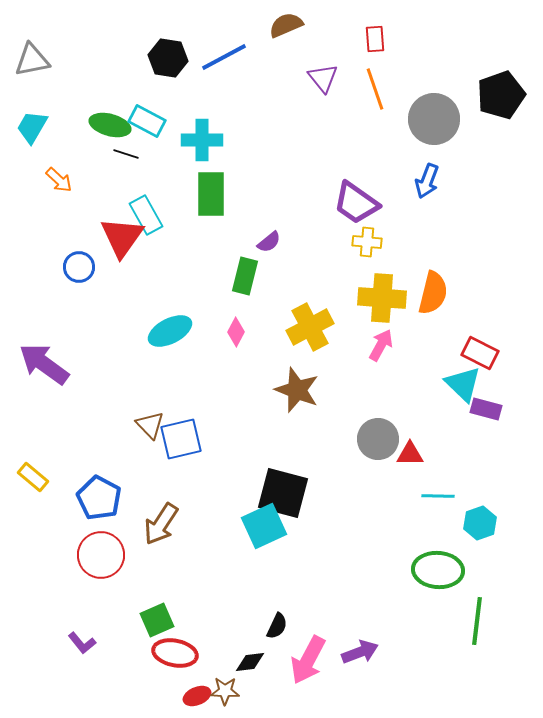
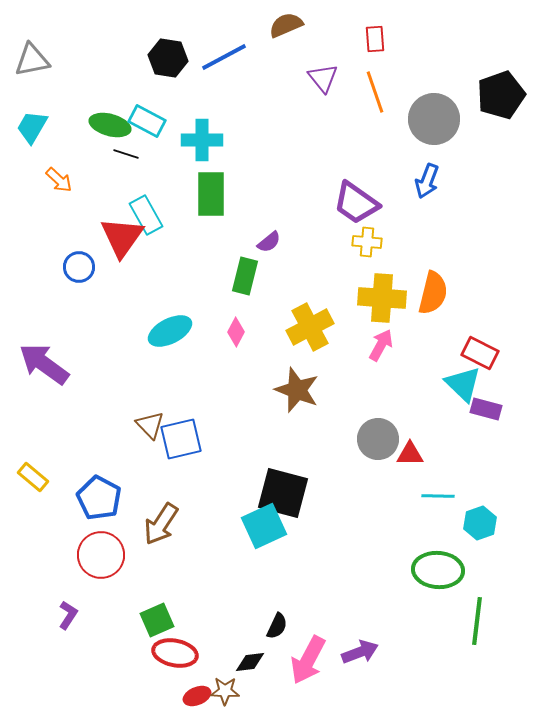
orange line at (375, 89): moved 3 px down
purple L-shape at (82, 643): moved 14 px left, 28 px up; rotated 108 degrees counterclockwise
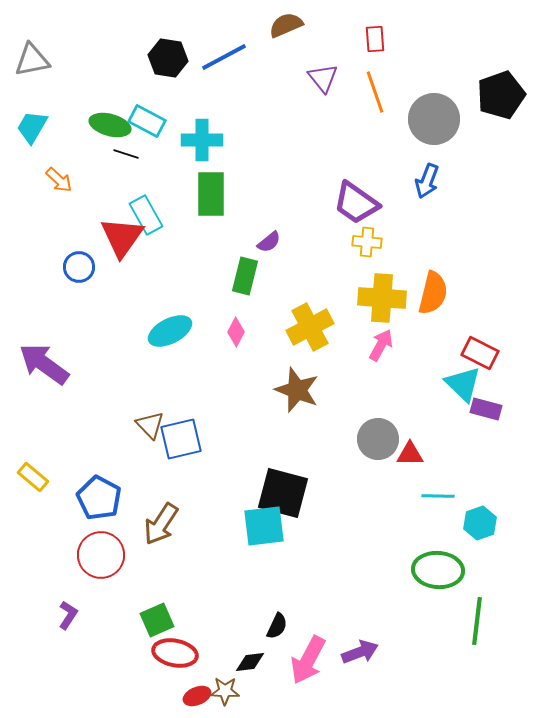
cyan square at (264, 526): rotated 18 degrees clockwise
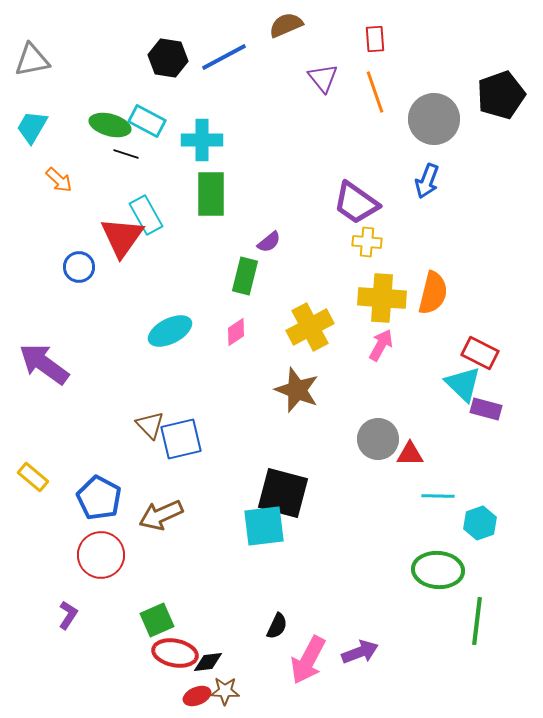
pink diamond at (236, 332): rotated 28 degrees clockwise
brown arrow at (161, 524): moved 9 px up; rotated 33 degrees clockwise
black diamond at (250, 662): moved 42 px left
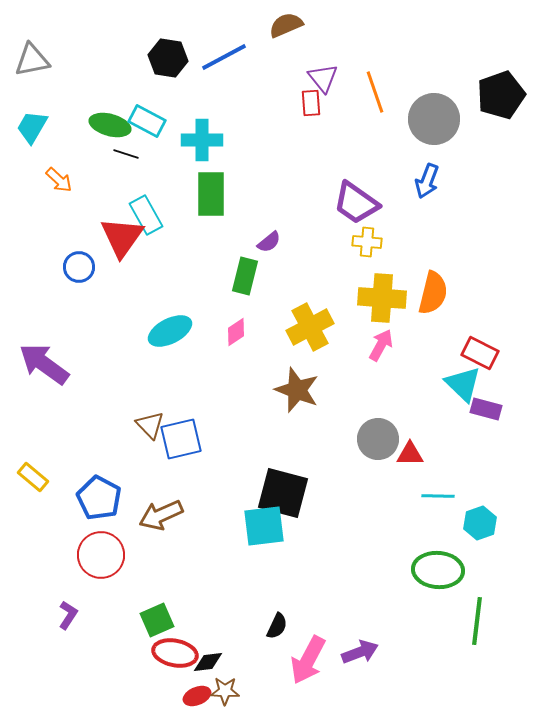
red rectangle at (375, 39): moved 64 px left, 64 px down
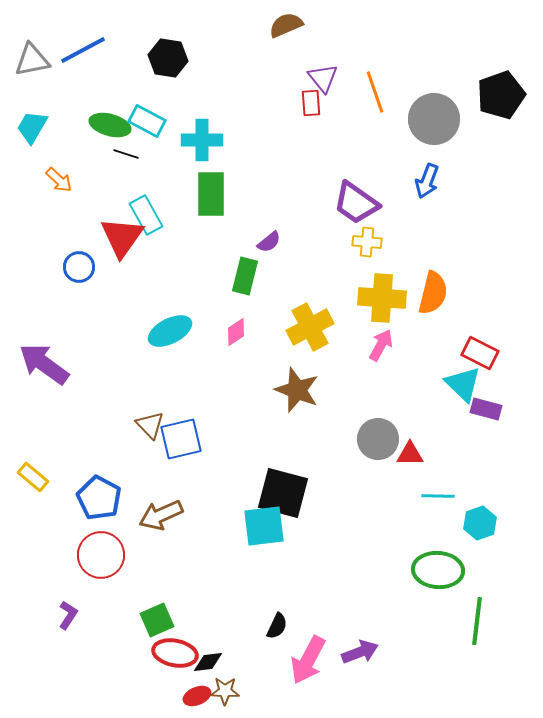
blue line at (224, 57): moved 141 px left, 7 px up
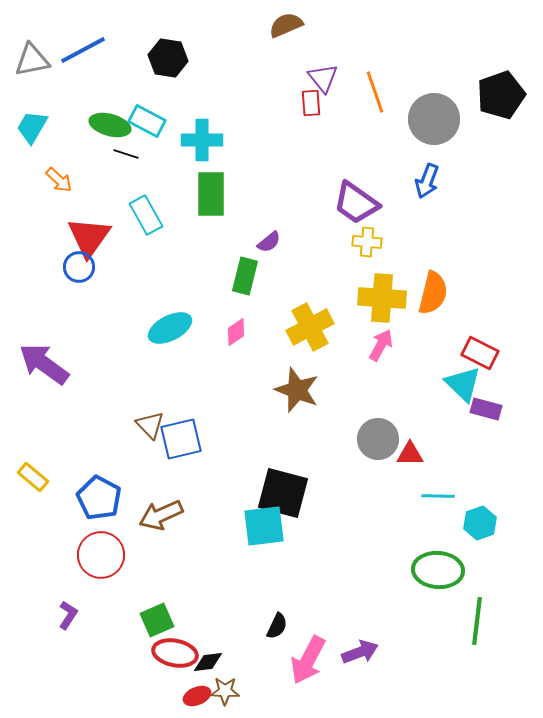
red triangle at (122, 237): moved 33 px left
cyan ellipse at (170, 331): moved 3 px up
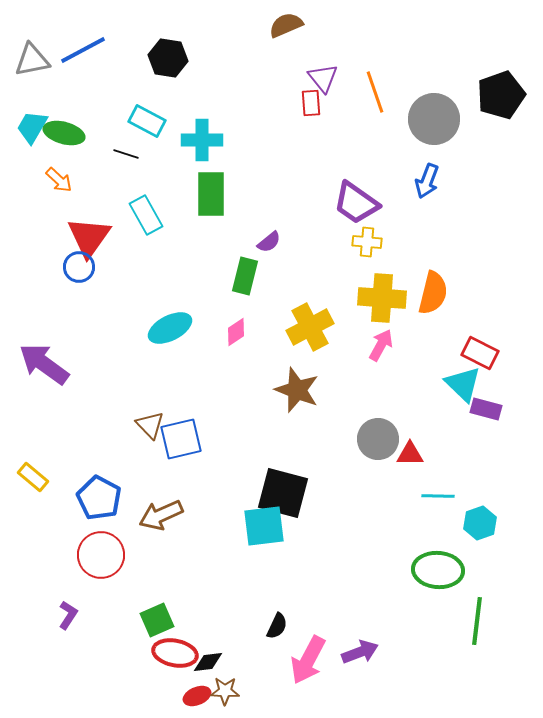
green ellipse at (110, 125): moved 46 px left, 8 px down
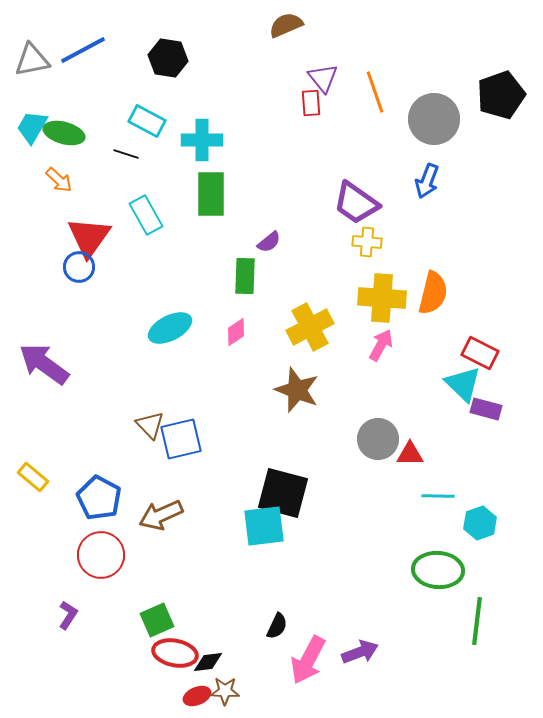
green rectangle at (245, 276): rotated 12 degrees counterclockwise
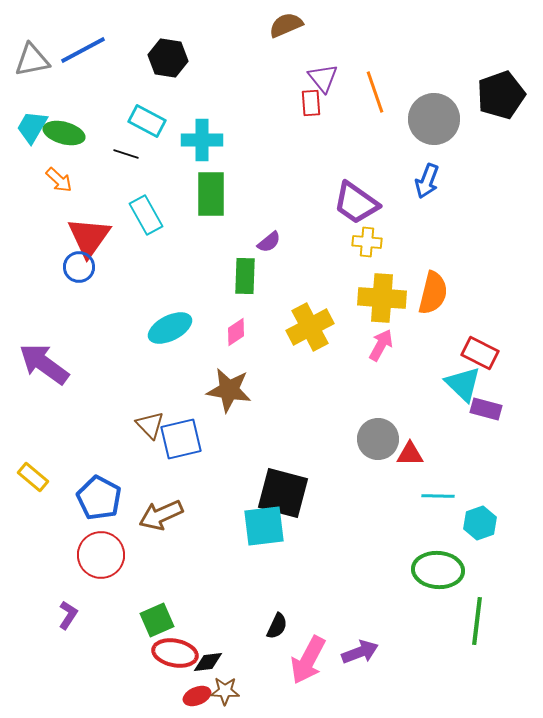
brown star at (297, 390): moved 68 px left; rotated 12 degrees counterclockwise
